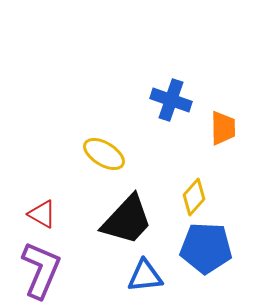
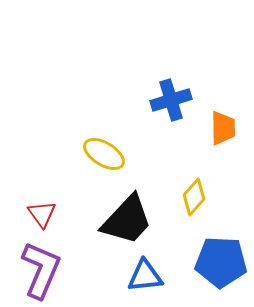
blue cross: rotated 36 degrees counterclockwise
red triangle: rotated 24 degrees clockwise
blue pentagon: moved 15 px right, 14 px down
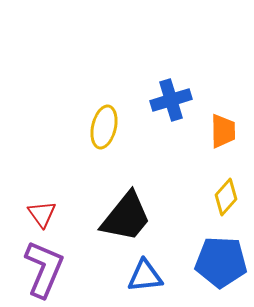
orange trapezoid: moved 3 px down
yellow ellipse: moved 27 px up; rotated 72 degrees clockwise
yellow diamond: moved 32 px right
black trapezoid: moved 1 px left, 3 px up; rotated 4 degrees counterclockwise
purple L-shape: moved 3 px right, 1 px up
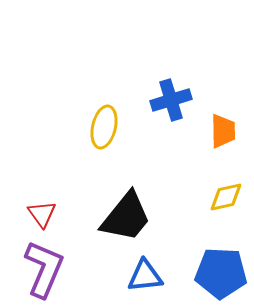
yellow diamond: rotated 36 degrees clockwise
blue pentagon: moved 11 px down
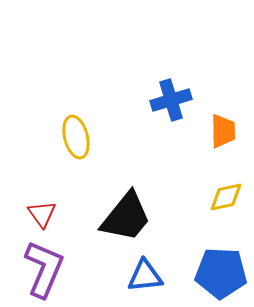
yellow ellipse: moved 28 px left, 10 px down; rotated 27 degrees counterclockwise
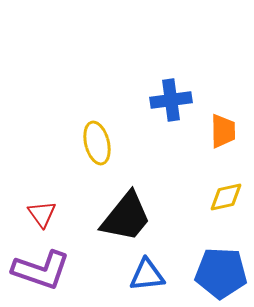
blue cross: rotated 9 degrees clockwise
yellow ellipse: moved 21 px right, 6 px down
purple L-shape: moved 3 px left, 1 px down; rotated 86 degrees clockwise
blue triangle: moved 2 px right, 1 px up
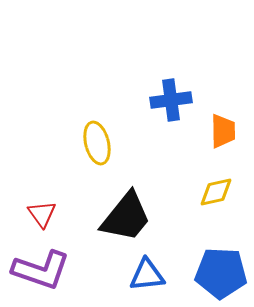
yellow diamond: moved 10 px left, 5 px up
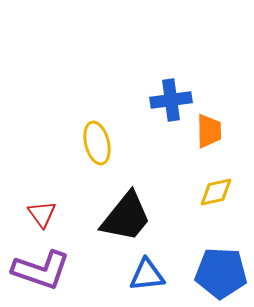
orange trapezoid: moved 14 px left
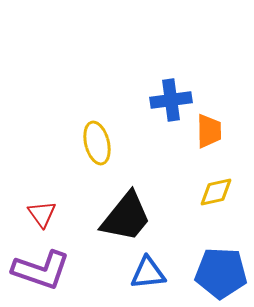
blue triangle: moved 1 px right, 2 px up
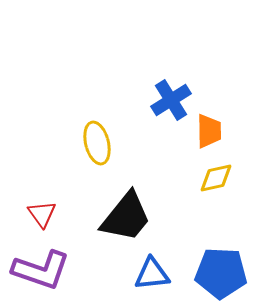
blue cross: rotated 24 degrees counterclockwise
yellow diamond: moved 14 px up
blue triangle: moved 4 px right, 1 px down
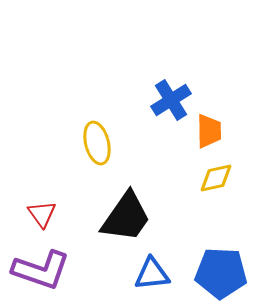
black trapezoid: rotated 4 degrees counterclockwise
